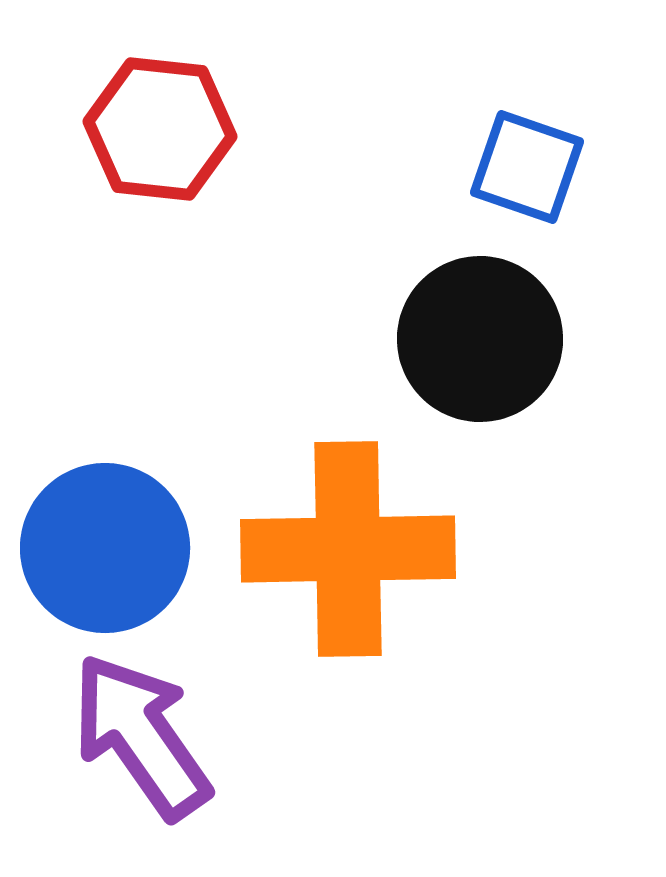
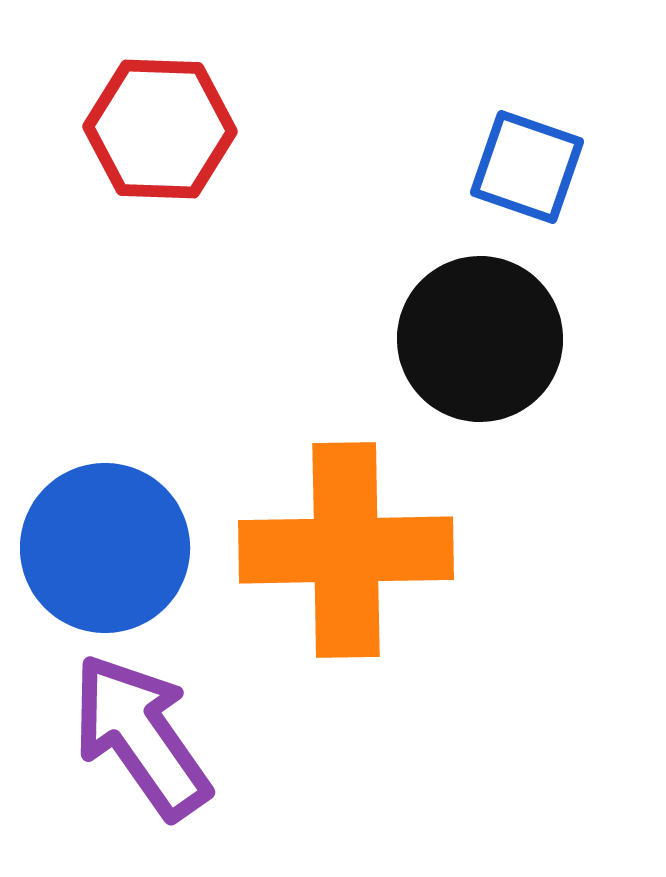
red hexagon: rotated 4 degrees counterclockwise
orange cross: moved 2 px left, 1 px down
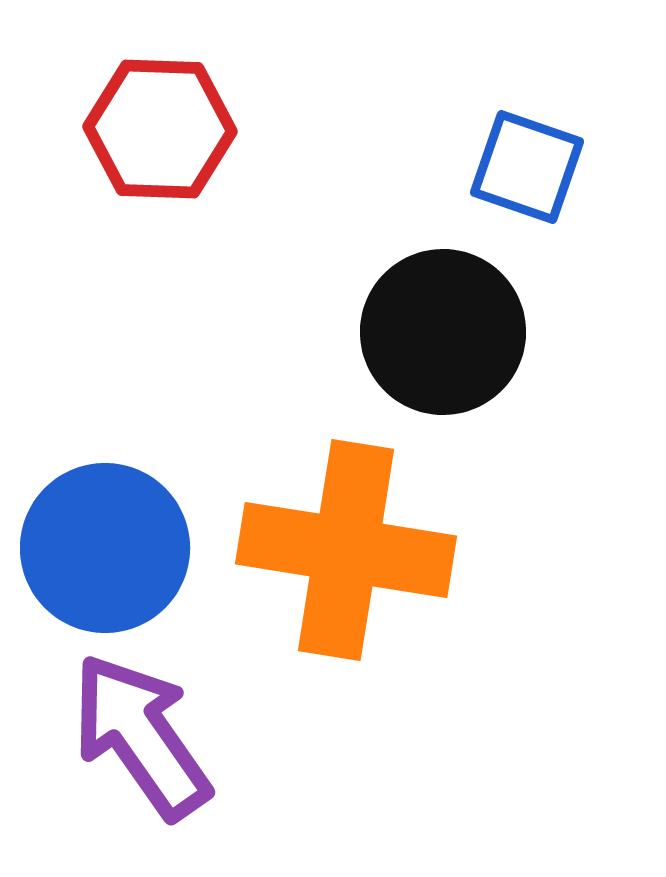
black circle: moved 37 px left, 7 px up
orange cross: rotated 10 degrees clockwise
